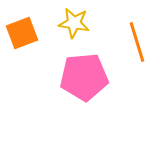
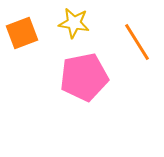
orange line: rotated 15 degrees counterclockwise
pink pentagon: rotated 6 degrees counterclockwise
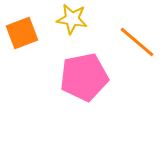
yellow star: moved 2 px left, 4 px up
orange line: rotated 18 degrees counterclockwise
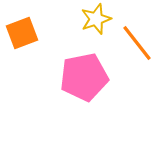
yellow star: moved 24 px right; rotated 28 degrees counterclockwise
orange line: moved 1 px down; rotated 12 degrees clockwise
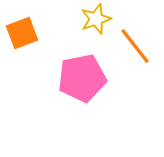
orange line: moved 2 px left, 3 px down
pink pentagon: moved 2 px left, 1 px down
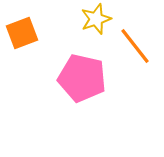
pink pentagon: rotated 24 degrees clockwise
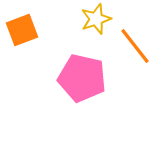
orange square: moved 3 px up
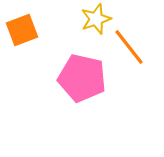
orange line: moved 6 px left, 1 px down
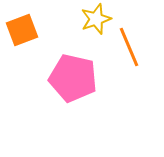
orange line: rotated 15 degrees clockwise
pink pentagon: moved 9 px left
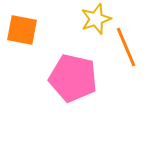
orange square: rotated 32 degrees clockwise
orange line: moved 3 px left
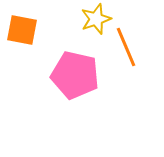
pink pentagon: moved 2 px right, 3 px up
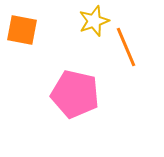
yellow star: moved 2 px left, 2 px down
pink pentagon: moved 19 px down
